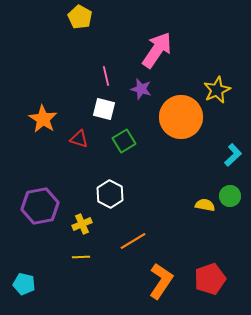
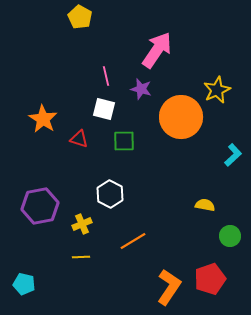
green square: rotated 30 degrees clockwise
green circle: moved 40 px down
orange L-shape: moved 8 px right, 6 px down
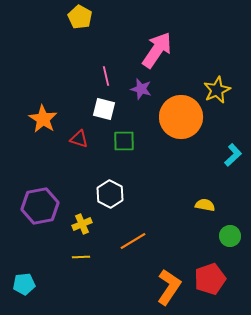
cyan pentagon: rotated 20 degrees counterclockwise
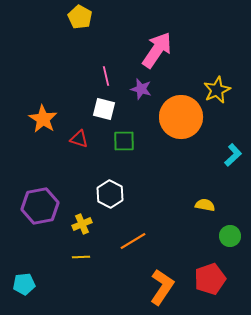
orange L-shape: moved 7 px left
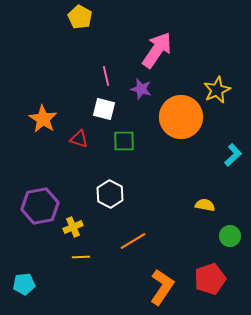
yellow cross: moved 9 px left, 3 px down
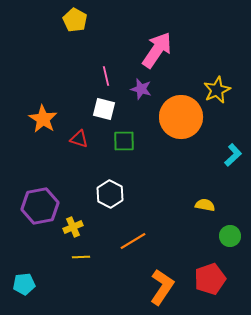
yellow pentagon: moved 5 px left, 3 px down
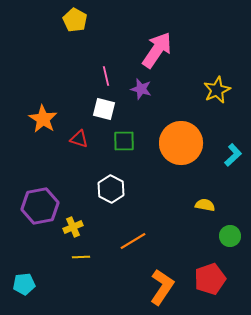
orange circle: moved 26 px down
white hexagon: moved 1 px right, 5 px up
